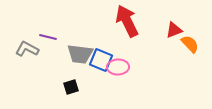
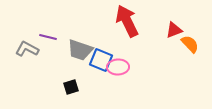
gray trapezoid: moved 4 px up; rotated 12 degrees clockwise
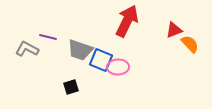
red arrow: rotated 52 degrees clockwise
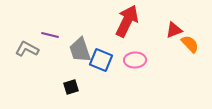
purple line: moved 2 px right, 2 px up
gray trapezoid: rotated 52 degrees clockwise
pink ellipse: moved 17 px right, 7 px up
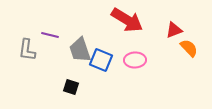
red arrow: moved 1 px up; rotated 96 degrees clockwise
orange semicircle: moved 1 px left, 4 px down
gray L-shape: moved 1 px down; rotated 110 degrees counterclockwise
black square: rotated 35 degrees clockwise
